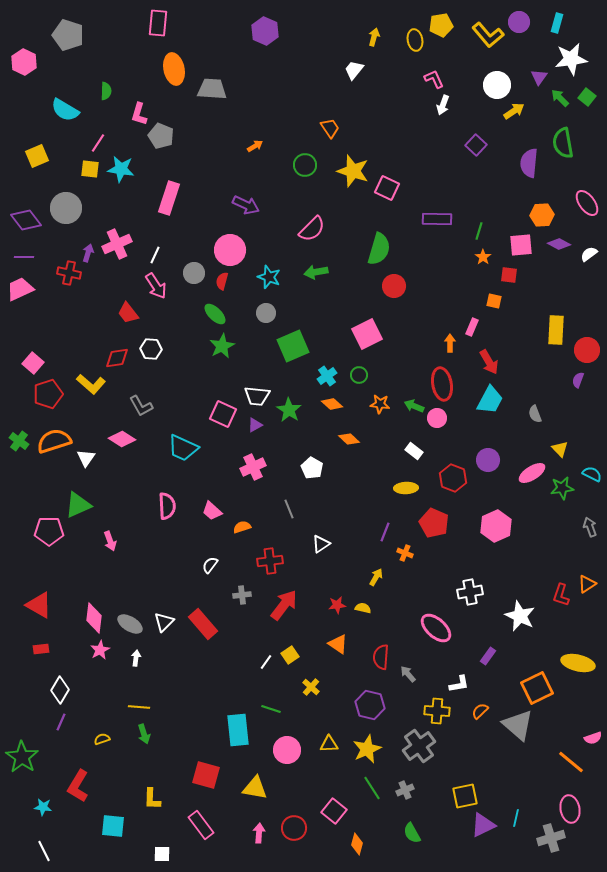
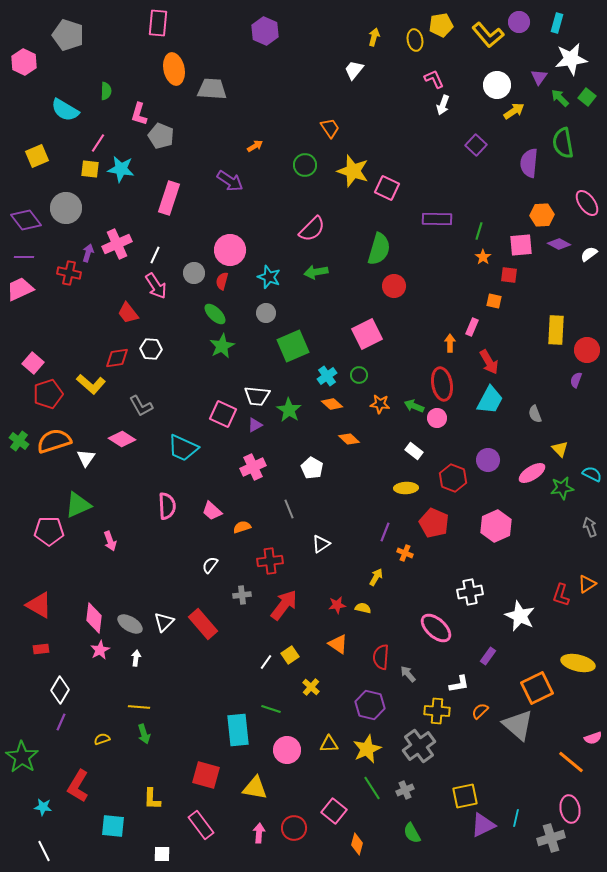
purple arrow at (246, 205): moved 16 px left, 24 px up; rotated 8 degrees clockwise
purple semicircle at (578, 380): moved 2 px left
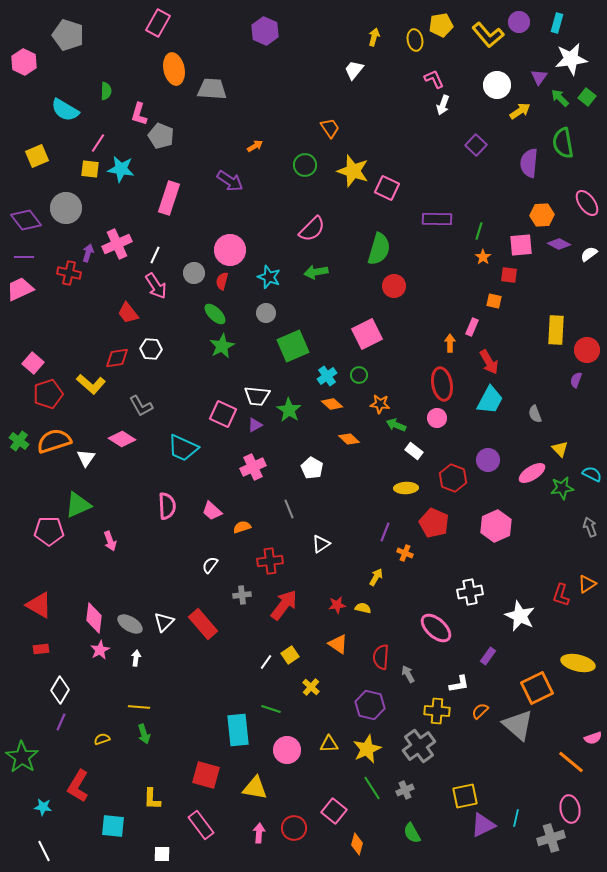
pink rectangle at (158, 23): rotated 24 degrees clockwise
yellow arrow at (514, 111): moved 6 px right
green arrow at (414, 406): moved 18 px left, 19 px down
gray arrow at (408, 674): rotated 12 degrees clockwise
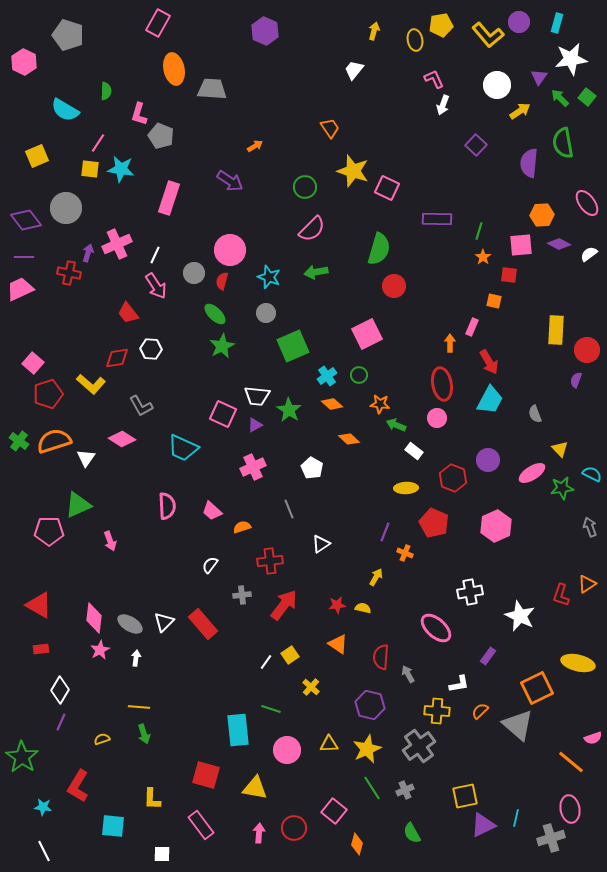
yellow arrow at (374, 37): moved 6 px up
green circle at (305, 165): moved 22 px down
